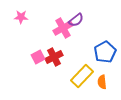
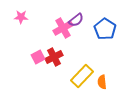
blue pentagon: moved 23 px up; rotated 10 degrees counterclockwise
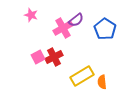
pink star: moved 10 px right, 2 px up; rotated 16 degrees clockwise
yellow rectangle: rotated 15 degrees clockwise
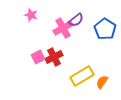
orange semicircle: rotated 40 degrees clockwise
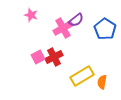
orange semicircle: rotated 24 degrees counterclockwise
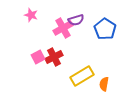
purple semicircle: rotated 21 degrees clockwise
orange semicircle: moved 2 px right, 2 px down
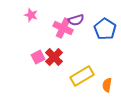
pink cross: rotated 36 degrees counterclockwise
red cross: rotated 18 degrees counterclockwise
orange semicircle: moved 3 px right, 1 px down
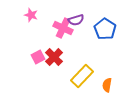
yellow rectangle: rotated 15 degrees counterclockwise
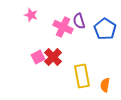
purple semicircle: moved 3 px right, 1 px down; rotated 91 degrees clockwise
pink cross: moved 1 px up
red cross: moved 1 px left
yellow rectangle: rotated 55 degrees counterclockwise
orange semicircle: moved 2 px left
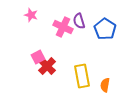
red cross: moved 6 px left, 9 px down
